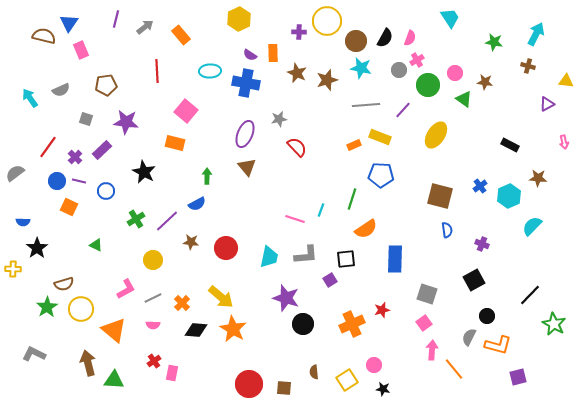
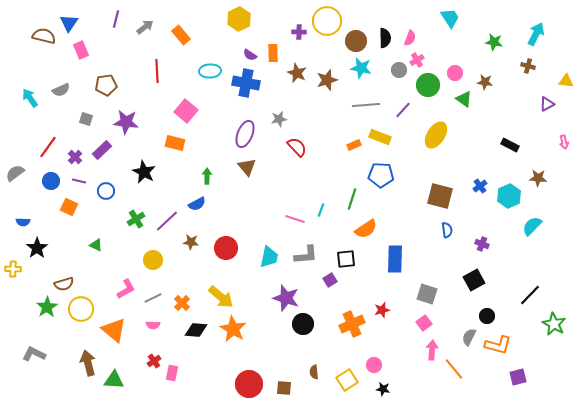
black semicircle at (385, 38): rotated 30 degrees counterclockwise
blue circle at (57, 181): moved 6 px left
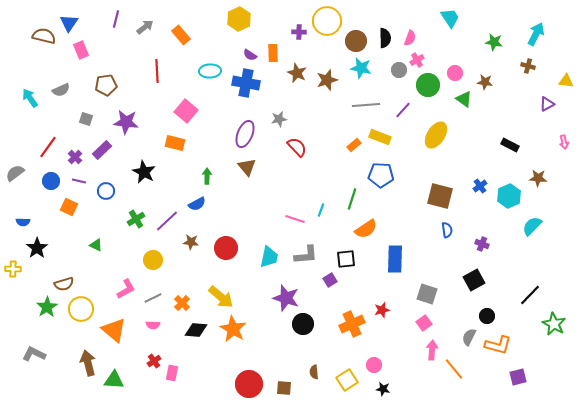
orange rectangle at (354, 145): rotated 16 degrees counterclockwise
